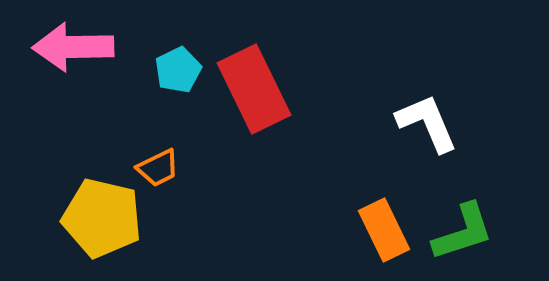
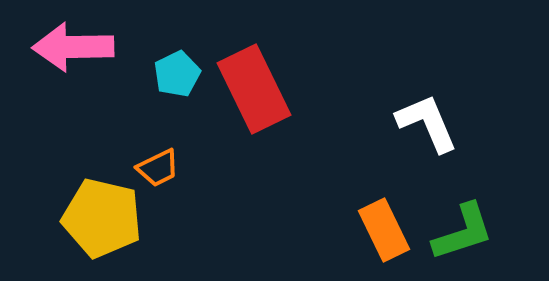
cyan pentagon: moved 1 px left, 4 px down
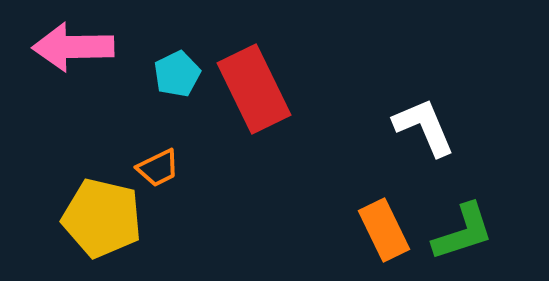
white L-shape: moved 3 px left, 4 px down
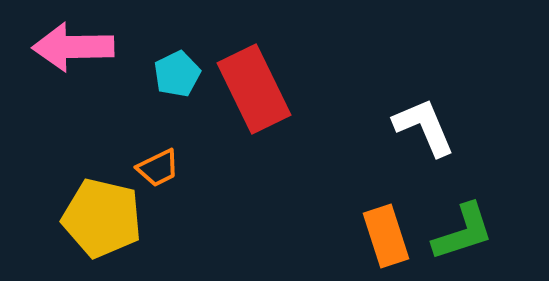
orange rectangle: moved 2 px right, 6 px down; rotated 8 degrees clockwise
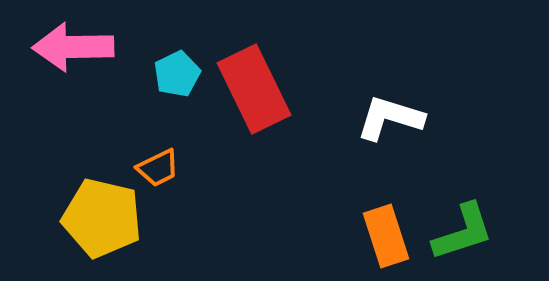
white L-shape: moved 34 px left, 9 px up; rotated 50 degrees counterclockwise
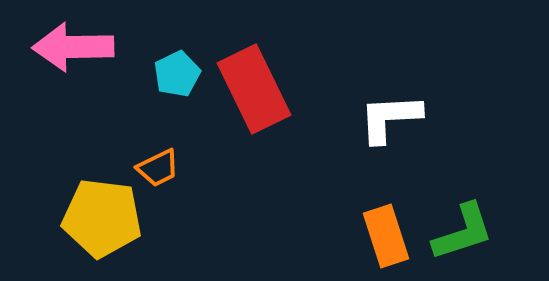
white L-shape: rotated 20 degrees counterclockwise
yellow pentagon: rotated 6 degrees counterclockwise
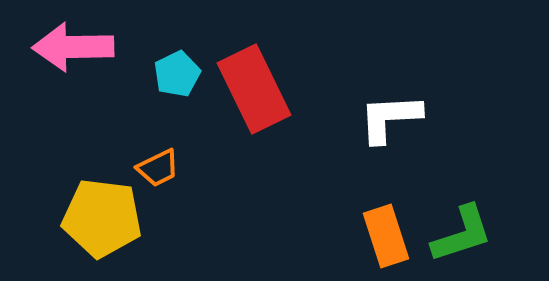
green L-shape: moved 1 px left, 2 px down
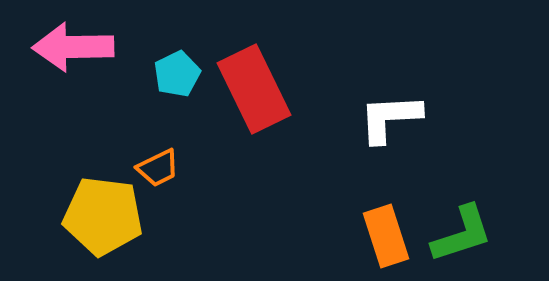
yellow pentagon: moved 1 px right, 2 px up
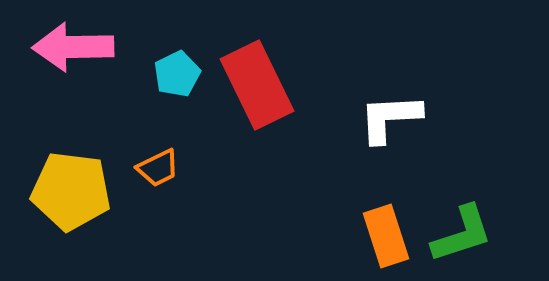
red rectangle: moved 3 px right, 4 px up
yellow pentagon: moved 32 px left, 25 px up
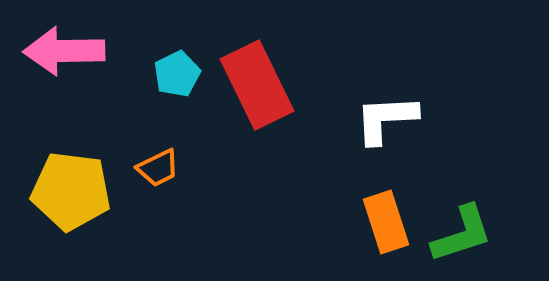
pink arrow: moved 9 px left, 4 px down
white L-shape: moved 4 px left, 1 px down
orange rectangle: moved 14 px up
